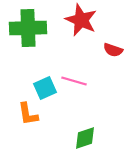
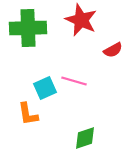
red semicircle: rotated 48 degrees counterclockwise
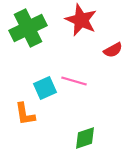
green cross: rotated 24 degrees counterclockwise
orange L-shape: moved 3 px left
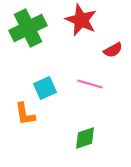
pink line: moved 16 px right, 3 px down
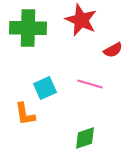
green cross: rotated 27 degrees clockwise
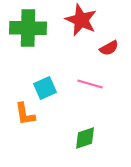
red semicircle: moved 4 px left, 2 px up
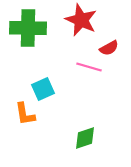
pink line: moved 1 px left, 17 px up
cyan square: moved 2 px left, 1 px down
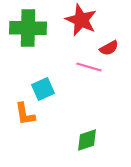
green diamond: moved 2 px right, 2 px down
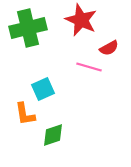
green cross: rotated 15 degrees counterclockwise
green diamond: moved 34 px left, 5 px up
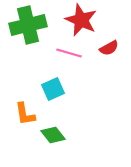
green cross: moved 3 px up
pink line: moved 20 px left, 14 px up
cyan square: moved 10 px right
green diamond: rotated 70 degrees clockwise
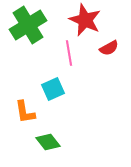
red star: moved 4 px right
green cross: rotated 18 degrees counterclockwise
pink line: rotated 65 degrees clockwise
orange L-shape: moved 2 px up
green diamond: moved 5 px left, 7 px down
